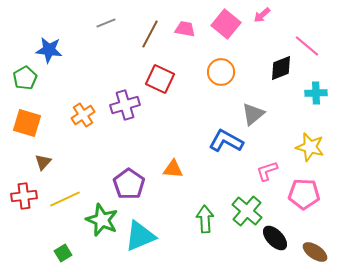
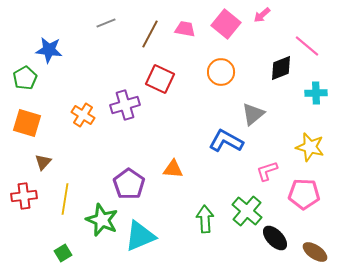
orange cross: rotated 25 degrees counterclockwise
yellow line: rotated 56 degrees counterclockwise
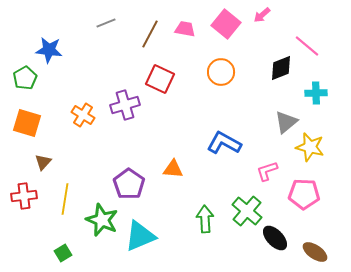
gray triangle: moved 33 px right, 8 px down
blue L-shape: moved 2 px left, 2 px down
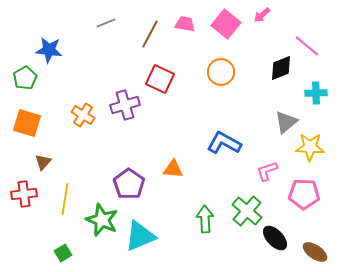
pink trapezoid: moved 5 px up
yellow star: rotated 12 degrees counterclockwise
red cross: moved 2 px up
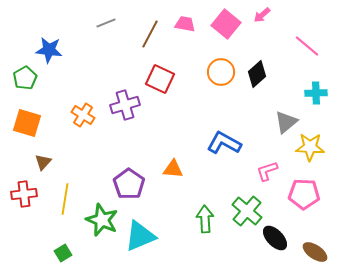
black diamond: moved 24 px left, 6 px down; rotated 20 degrees counterclockwise
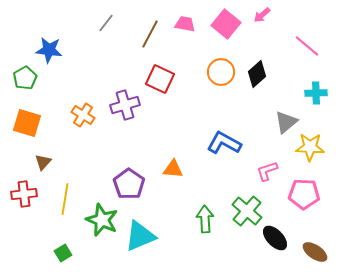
gray line: rotated 30 degrees counterclockwise
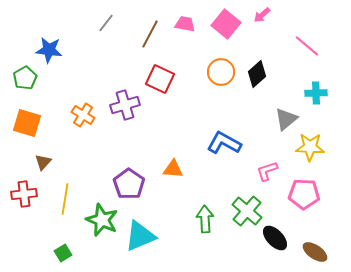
gray triangle: moved 3 px up
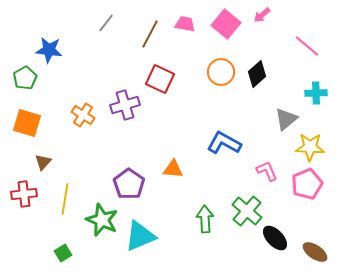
pink L-shape: rotated 85 degrees clockwise
pink pentagon: moved 3 px right, 10 px up; rotated 24 degrees counterclockwise
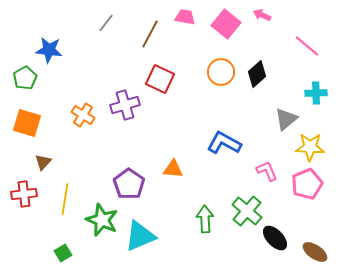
pink arrow: rotated 66 degrees clockwise
pink trapezoid: moved 7 px up
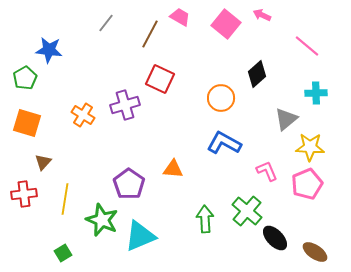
pink trapezoid: moved 5 px left; rotated 20 degrees clockwise
orange circle: moved 26 px down
